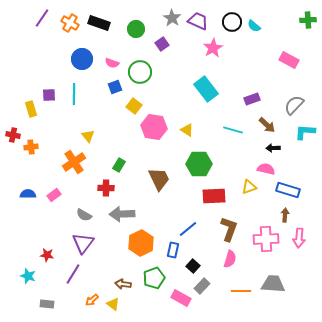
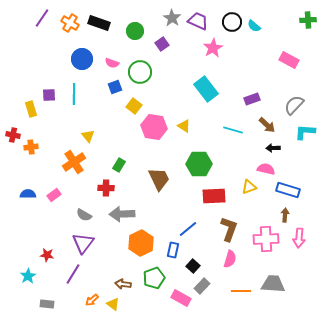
green circle at (136, 29): moved 1 px left, 2 px down
yellow triangle at (187, 130): moved 3 px left, 4 px up
cyan star at (28, 276): rotated 21 degrees clockwise
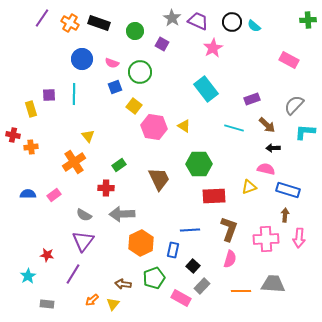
purple square at (162, 44): rotated 24 degrees counterclockwise
cyan line at (233, 130): moved 1 px right, 2 px up
green rectangle at (119, 165): rotated 24 degrees clockwise
blue line at (188, 229): moved 2 px right, 1 px down; rotated 36 degrees clockwise
purple triangle at (83, 243): moved 2 px up
yellow triangle at (113, 304): rotated 32 degrees clockwise
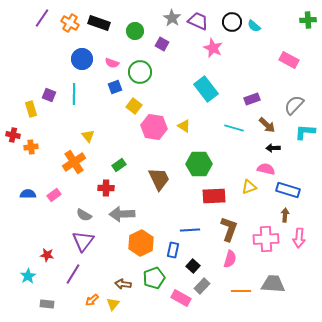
pink star at (213, 48): rotated 18 degrees counterclockwise
purple square at (49, 95): rotated 24 degrees clockwise
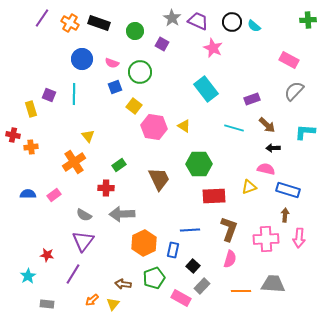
gray semicircle at (294, 105): moved 14 px up
orange hexagon at (141, 243): moved 3 px right
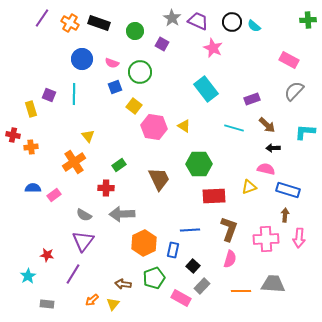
blue semicircle at (28, 194): moved 5 px right, 6 px up
